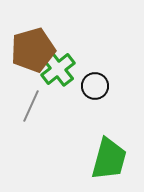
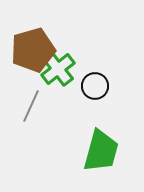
green trapezoid: moved 8 px left, 8 px up
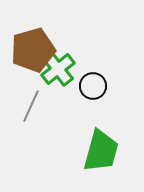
black circle: moved 2 px left
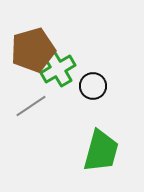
green cross: rotated 8 degrees clockwise
gray line: rotated 32 degrees clockwise
